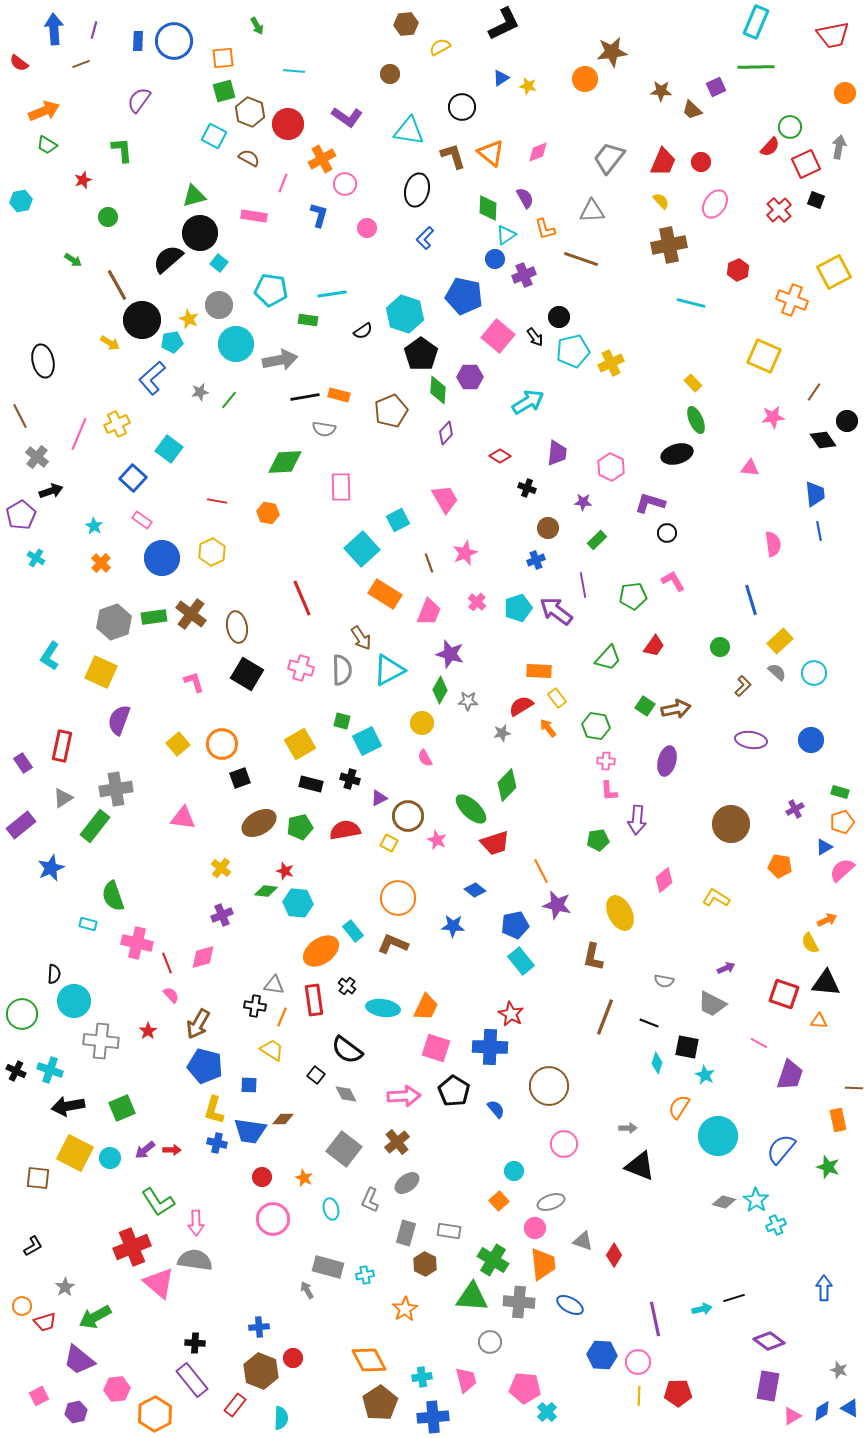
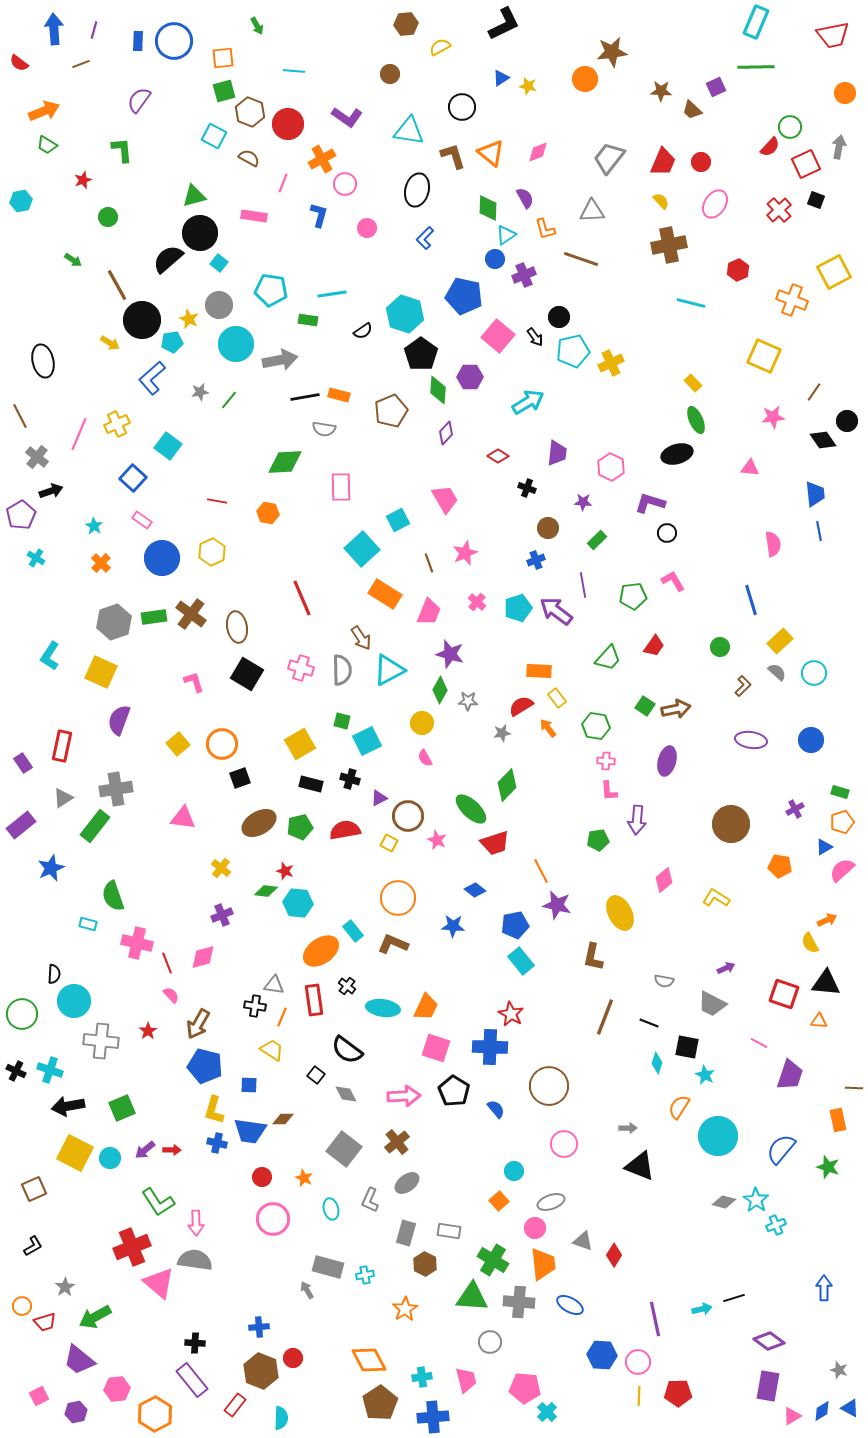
cyan square at (169, 449): moved 1 px left, 3 px up
red diamond at (500, 456): moved 2 px left
brown square at (38, 1178): moved 4 px left, 11 px down; rotated 30 degrees counterclockwise
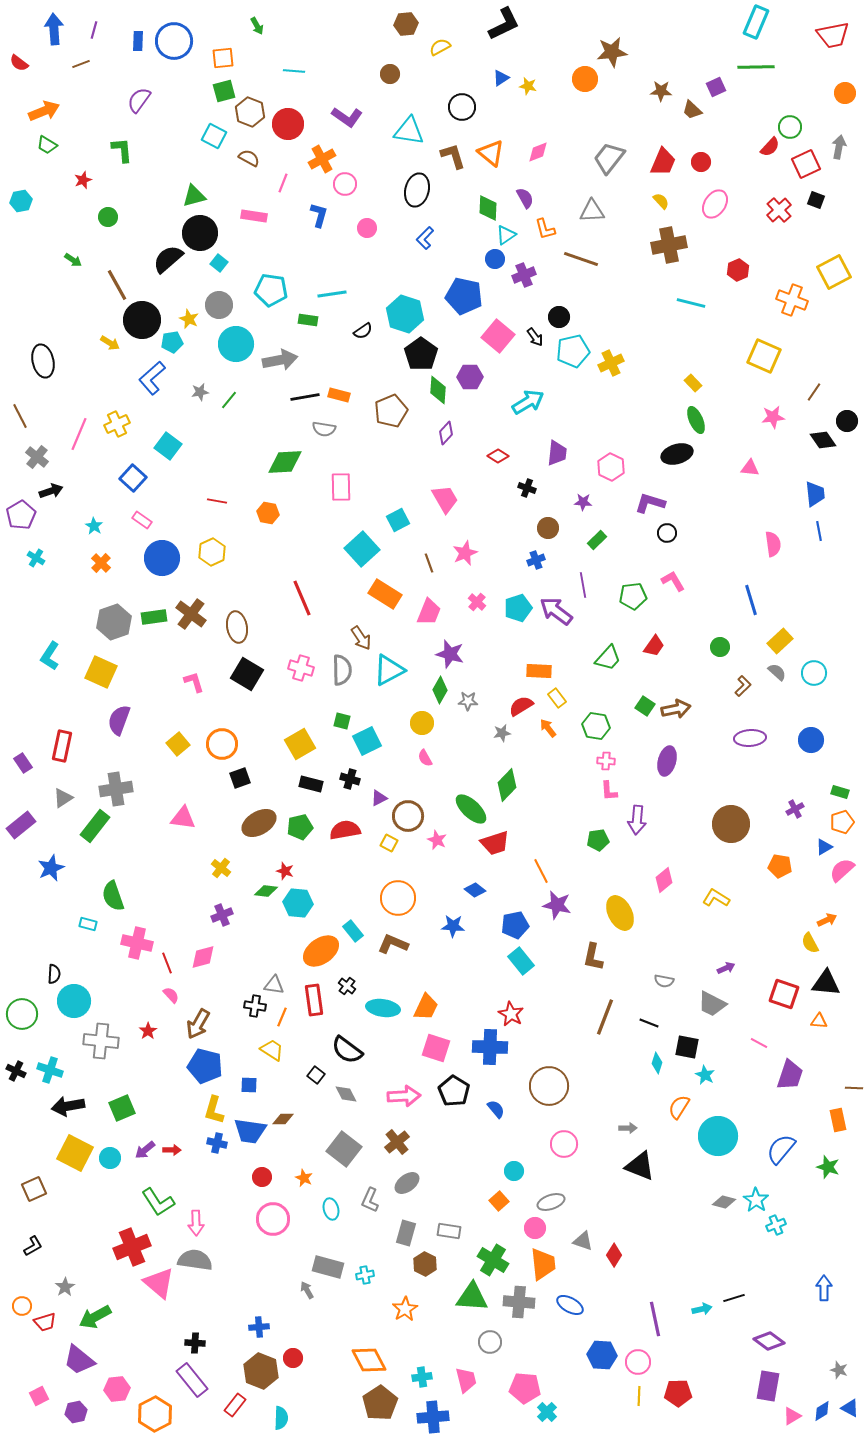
purple ellipse at (751, 740): moved 1 px left, 2 px up; rotated 12 degrees counterclockwise
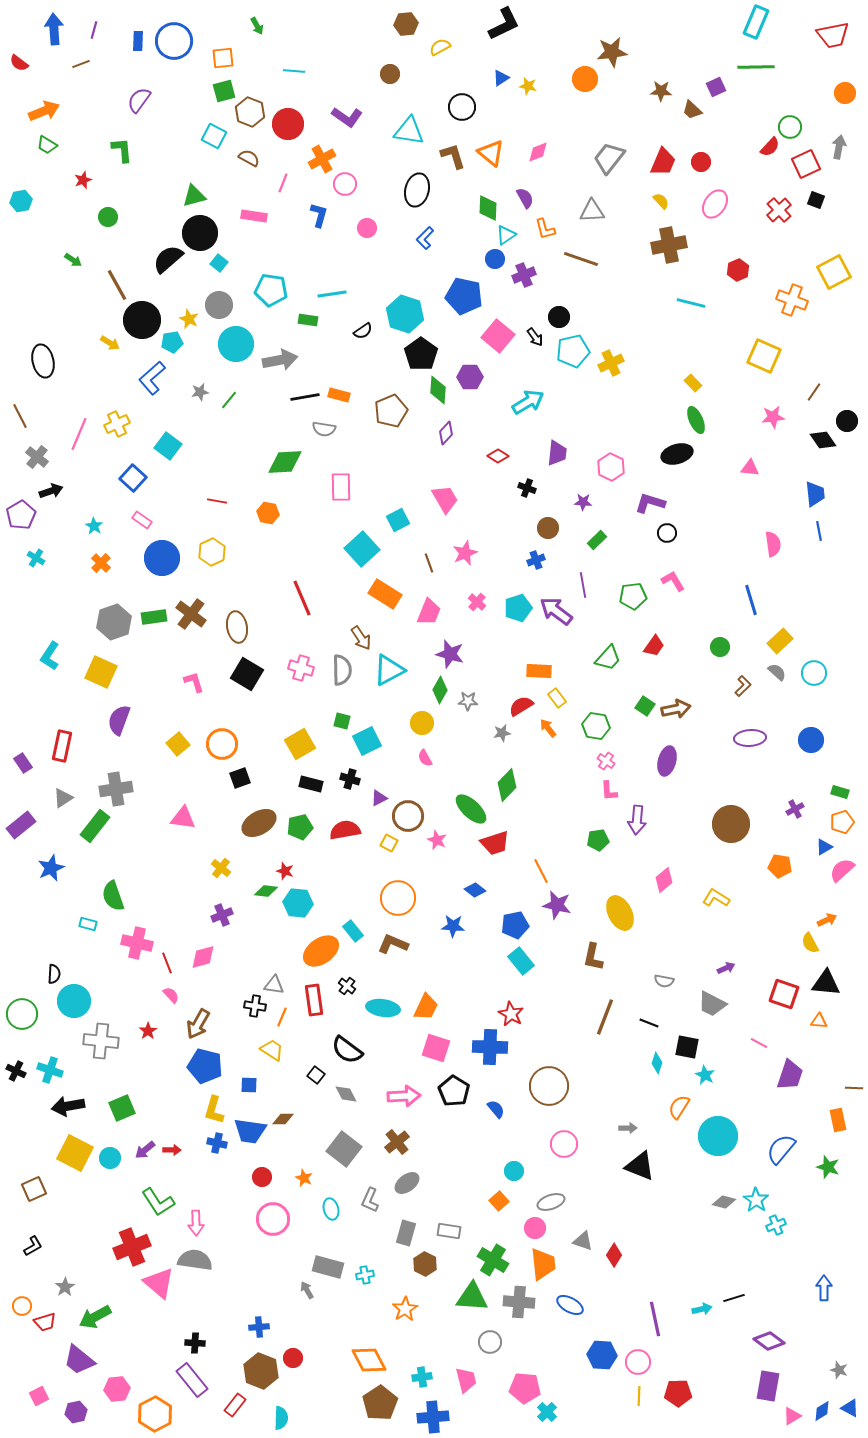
pink cross at (606, 761): rotated 30 degrees clockwise
